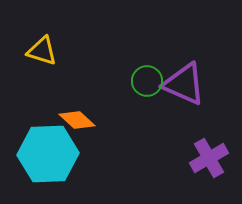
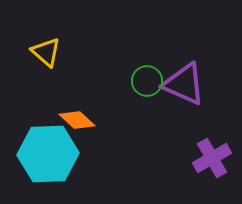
yellow triangle: moved 4 px right, 1 px down; rotated 24 degrees clockwise
purple cross: moved 3 px right
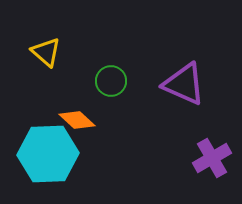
green circle: moved 36 px left
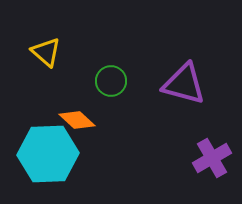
purple triangle: rotated 9 degrees counterclockwise
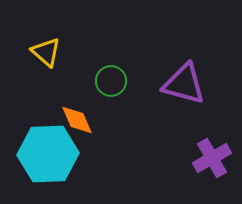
orange diamond: rotated 24 degrees clockwise
